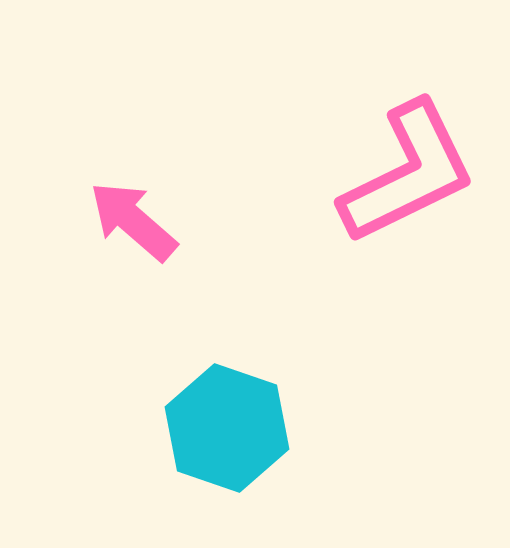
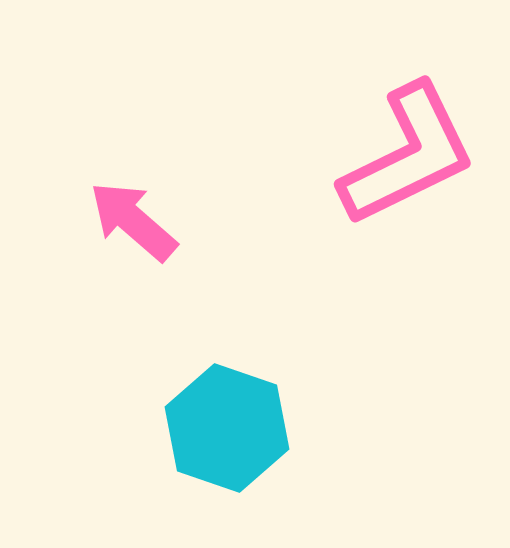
pink L-shape: moved 18 px up
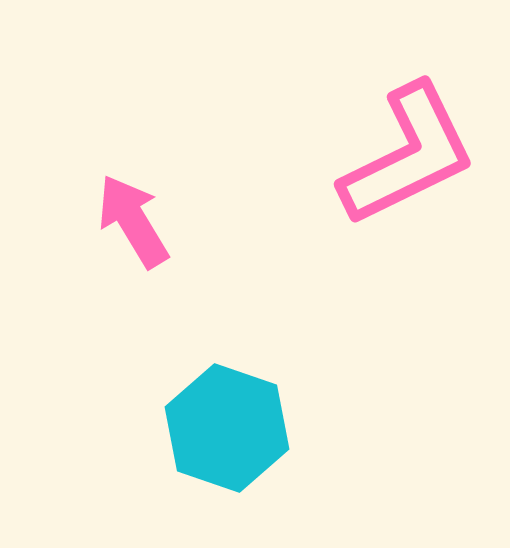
pink arrow: rotated 18 degrees clockwise
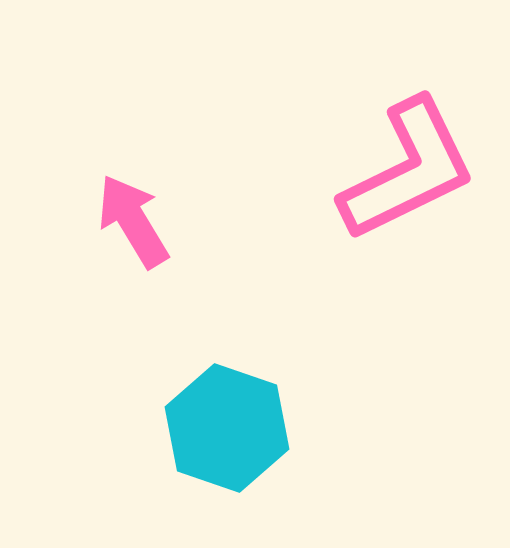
pink L-shape: moved 15 px down
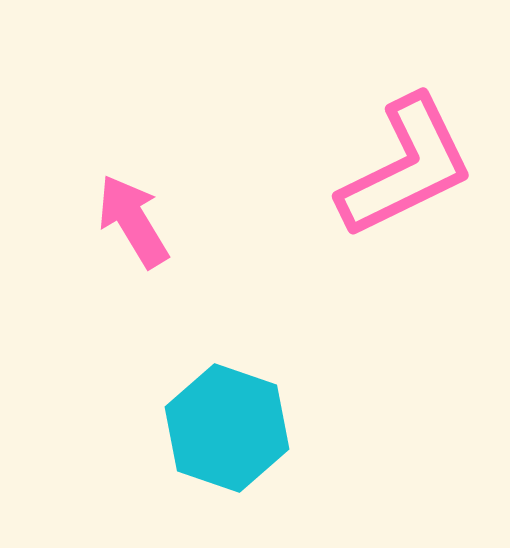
pink L-shape: moved 2 px left, 3 px up
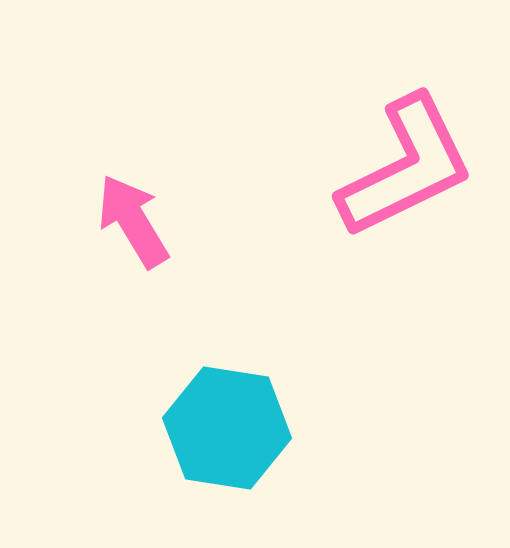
cyan hexagon: rotated 10 degrees counterclockwise
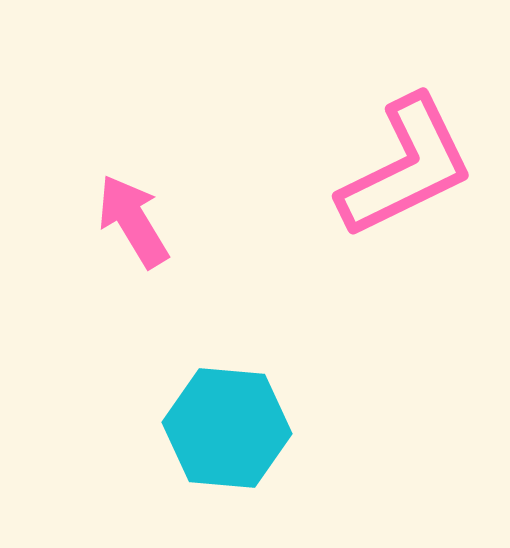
cyan hexagon: rotated 4 degrees counterclockwise
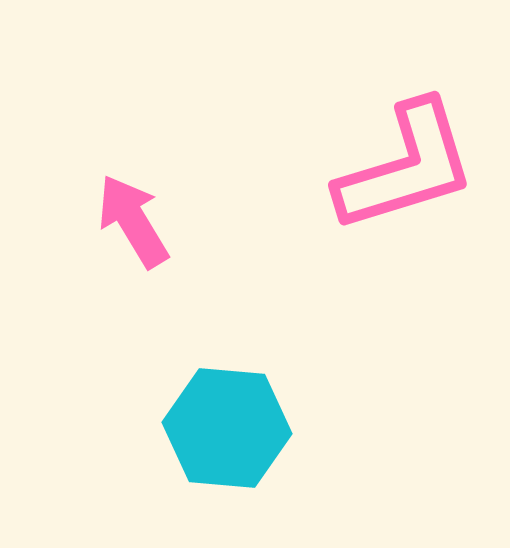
pink L-shape: rotated 9 degrees clockwise
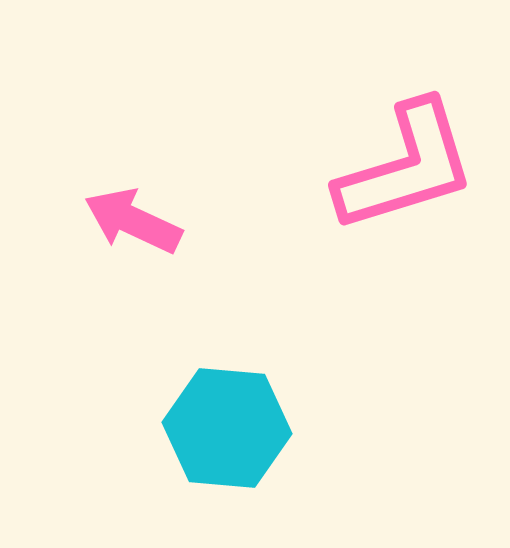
pink arrow: rotated 34 degrees counterclockwise
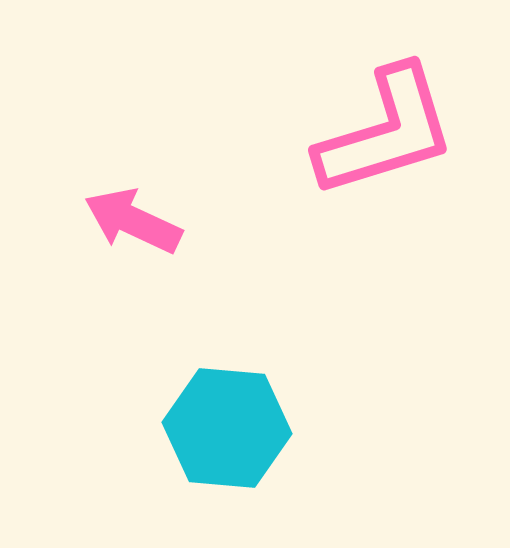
pink L-shape: moved 20 px left, 35 px up
